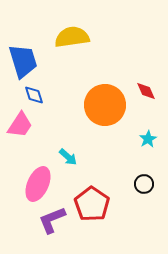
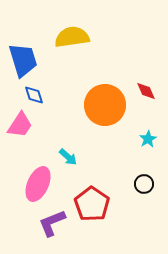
blue trapezoid: moved 1 px up
purple L-shape: moved 3 px down
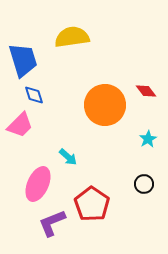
red diamond: rotated 15 degrees counterclockwise
pink trapezoid: rotated 12 degrees clockwise
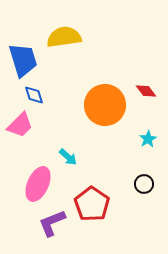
yellow semicircle: moved 8 px left
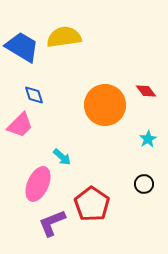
blue trapezoid: moved 1 px left, 13 px up; rotated 42 degrees counterclockwise
cyan arrow: moved 6 px left
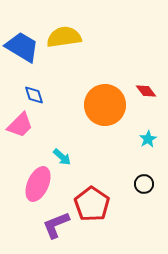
purple L-shape: moved 4 px right, 2 px down
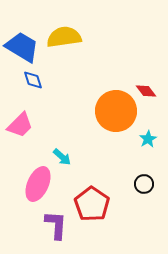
blue diamond: moved 1 px left, 15 px up
orange circle: moved 11 px right, 6 px down
purple L-shape: rotated 116 degrees clockwise
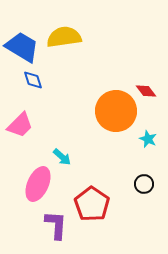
cyan star: rotated 18 degrees counterclockwise
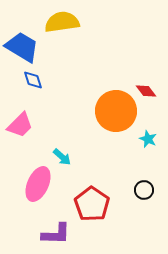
yellow semicircle: moved 2 px left, 15 px up
black circle: moved 6 px down
purple L-shape: moved 9 px down; rotated 88 degrees clockwise
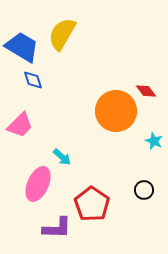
yellow semicircle: moved 12 px down; rotated 52 degrees counterclockwise
cyan star: moved 6 px right, 2 px down
purple L-shape: moved 1 px right, 6 px up
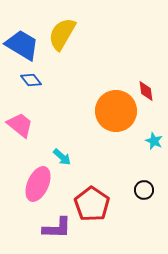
blue trapezoid: moved 2 px up
blue diamond: moved 2 px left; rotated 20 degrees counterclockwise
red diamond: rotated 30 degrees clockwise
pink trapezoid: rotated 96 degrees counterclockwise
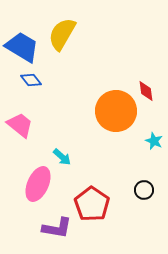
blue trapezoid: moved 2 px down
purple L-shape: rotated 8 degrees clockwise
